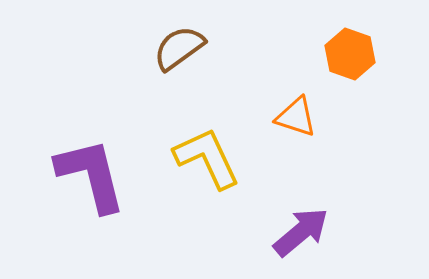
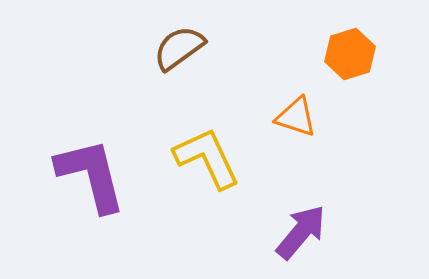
orange hexagon: rotated 24 degrees clockwise
purple arrow: rotated 10 degrees counterclockwise
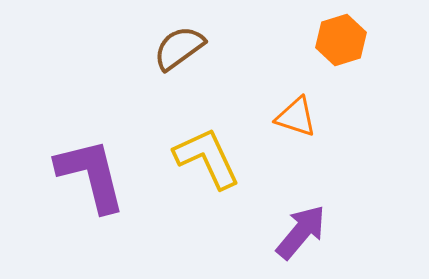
orange hexagon: moved 9 px left, 14 px up
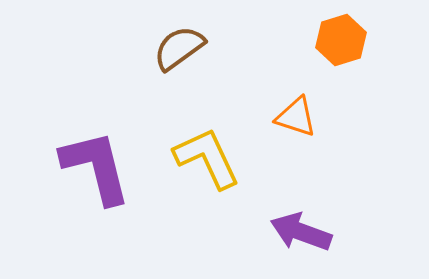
purple L-shape: moved 5 px right, 8 px up
purple arrow: rotated 110 degrees counterclockwise
